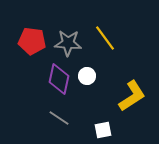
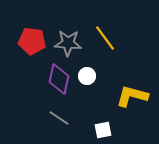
yellow L-shape: rotated 132 degrees counterclockwise
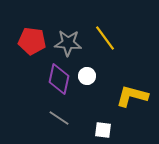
white square: rotated 18 degrees clockwise
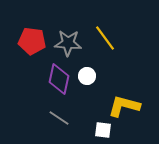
yellow L-shape: moved 8 px left, 10 px down
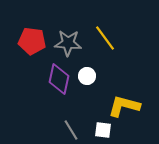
gray line: moved 12 px right, 12 px down; rotated 25 degrees clockwise
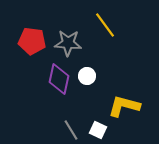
yellow line: moved 13 px up
white square: moved 5 px left; rotated 18 degrees clockwise
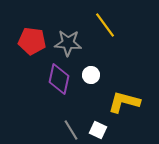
white circle: moved 4 px right, 1 px up
yellow L-shape: moved 4 px up
